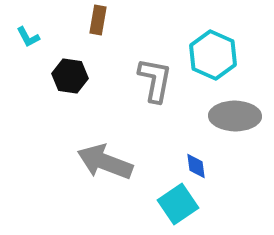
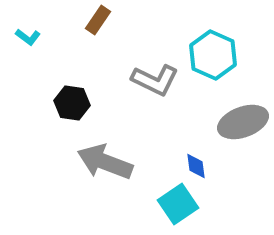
brown rectangle: rotated 24 degrees clockwise
cyan L-shape: rotated 25 degrees counterclockwise
black hexagon: moved 2 px right, 27 px down
gray L-shape: rotated 105 degrees clockwise
gray ellipse: moved 8 px right, 6 px down; rotated 21 degrees counterclockwise
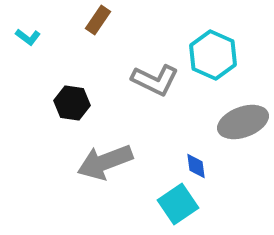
gray arrow: rotated 42 degrees counterclockwise
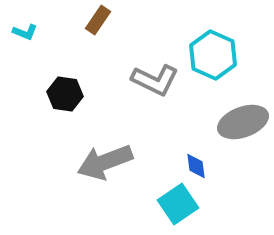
cyan L-shape: moved 3 px left, 5 px up; rotated 15 degrees counterclockwise
black hexagon: moved 7 px left, 9 px up
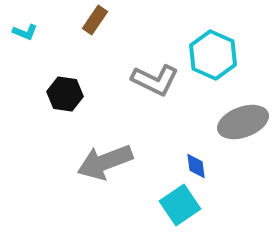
brown rectangle: moved 3 px left
cyan square: moved 2 px right, 1 px down
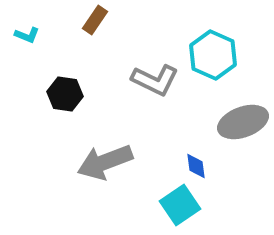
cyan L-shape: moved 2 px right, 3 px down
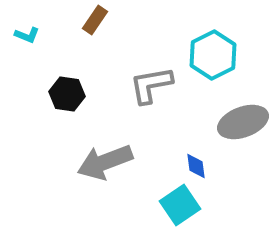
cyan hexagon: rotated 9 degrees clockwise
gray L-shape: moved 4 px left, 5 px down; rotated 144 degrees clockwise
black hexagon: moved 2 px right
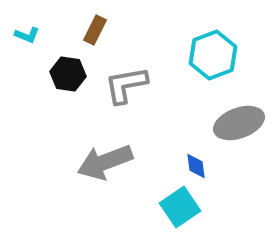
brown rectangle: moved 10 px down; rotated 8 degrees counterclockwise
cyan hexagon: rotated 6 degrees clockwise
gray L-shape: moved 25 px left
black hexagon: moved 1 px right, 20 px up
gray ellipse: moved 4 px left, 1 px down
cyan square: moved 2 px down
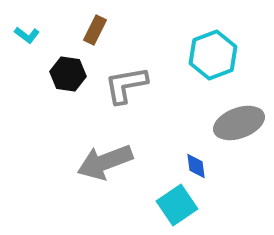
cyan L-shape: rotated 15 degrees clockwise
cyan square: moved 3 px left, 2 px up
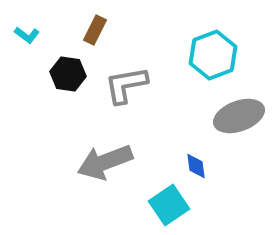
gray ellipse: moved 7 px up
cyan square: moved 8 px left
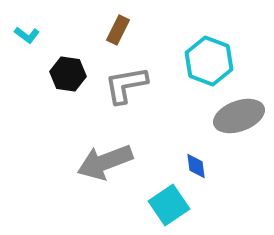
brown rectangle: moved 23 px right
cyan hexagon: moved 4 px left, 6 px down; rotated 18 degrees counterclockwise
